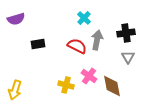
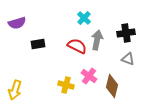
purple semicircle: moved 1 px right, 4 px down
gray triangle: moved 2 px down; rotated 40 degrees counterclockwise
brown diamond: rotated 25 degrees clockwise
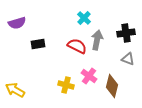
yellow arrow: rotated 102 degrees clockwise
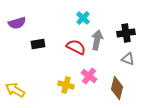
cyan cross: moved 1 px left
red semicircle: moved 1 px left, 1 px down
brown diamond: moved 5 px right, 2 px down
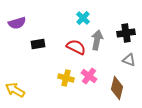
gray triangle: moved 1 px right, 1 px down
yellow cross: moved 7 px up
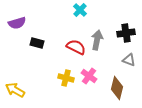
cyan cross: moved 3 px left, 8 px up
black rectangle: moved 1 px left, 1 px up; rotated 24 degrees clockwise
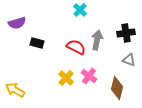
yellow cross: rotated 28 degrees clockwise
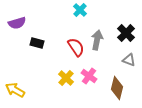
black cross: rotated 36 degrees counterclockwise
red semicircle: rotated 30 degrees clockwise
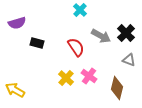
gray arrow: moved 4 px right, 4 px up; rotated 108 degrees clockwise
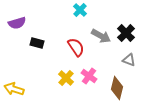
yellow arrow: moved 1 px left, 1 px up; rotated 12 degrees counterclockwise
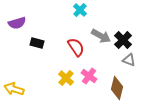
black cross: moved 3 px left, 7 px down
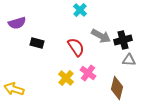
black cross: rotated 30 degrees clockwise
gray triangle: rotated 16 degrees counterclockwise
pink cross: moved 1 px left, 3 px up
